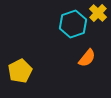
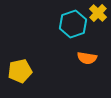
orange semicircle: rotated 60 degrees clockwise
yellow pentagon: rotated 15 degrees clockwise
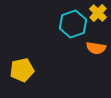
orange semicircle: moved 9 px right, 10 px up
yellow pentagon: moved 2 px right, 1 px up
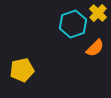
orange semicircle: moved 1 px left; rotated 54 degrees counterclockwise
